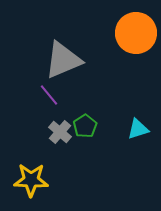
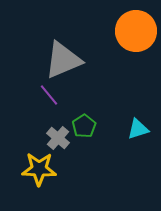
orange circle: moved 2 px up
green pentagon: moved 1 px left
gray cross: moved 2 px left, 6 px down
yellow star: moved 8 px right, 11 px up
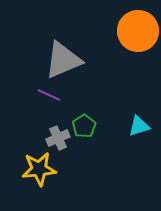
orange circle: moved 2 px right
purple line: rotated 25 degrees counterclockwise
cyan triangle: moved 1 px right, 3 px up
gray cross: rotated 25 degrees clockwise
yellow star: rotated 8 degrees counterclockwise
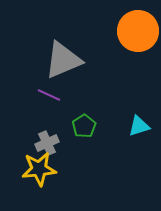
gray cross: moved 11 px left, 5 px down
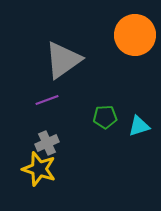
orange circle: moved 3 px left, 4 px down
gray triangle: rotated 12 degrees counterclockwise
purple line: moved 2 px left, 5 px down; rotated 45 degrees counterclockwise
green pentagon: moved 21 px right, 9 px up; rotated 30 degrees clockwise
yellow star: rotated 24 degrees clockwise
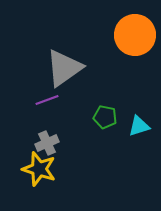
gray triangle: moved 1 px right, 8 px down
green pentagon: rotated 15 degrees clockwise
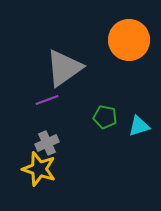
orange circle: moved 6 px left, 5 px down
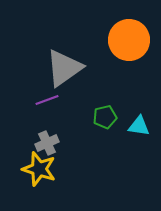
green pentagon: rotated 25 degrees counterclockwise
cyan triangle: rotated 25 degrees clockwise
